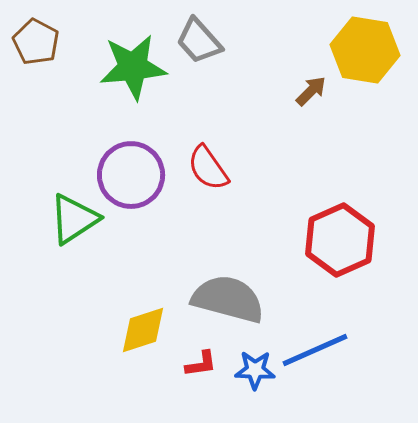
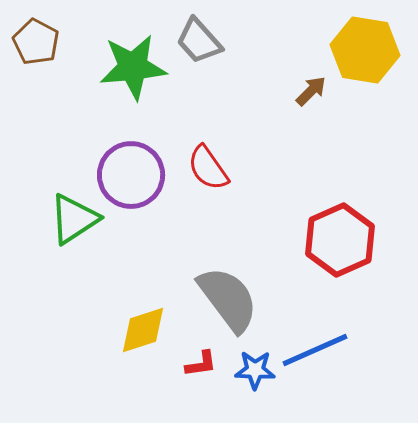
gray semicircle: rotated 38 degrees clockwise
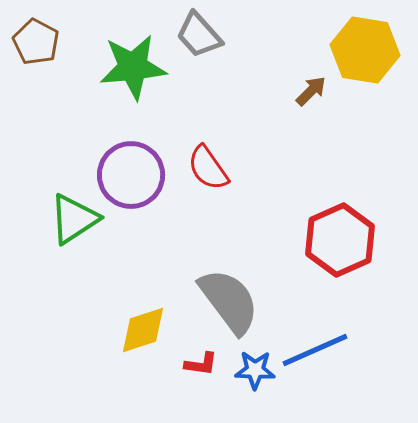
gray trapezoid: moved 6 px up
gray semicircle: moved 1 px right, 2 px down
red L-shape: rotated 16 degrees clockwise
